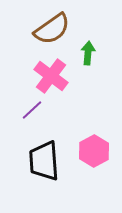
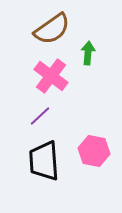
purple line: moved 8 px right, 6 px down
pink hexagon: rotated 20 degrees counterclockwise
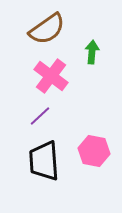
brown semicircle: moved 5 px left
green arrow: moved 4 px right, 1 px up
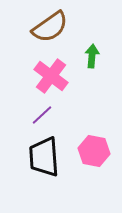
brown semicircle: moved 3 px right, 2 px up
green arrow: moved 4 px down
purple line: moved 2 px right, 1 px up
black trapezoid: moved 4 px up
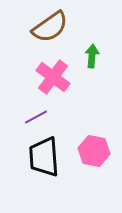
pink cross: moved 2 px right, 1 px down
purple line: moved 6 px left, 2 px down; rotated 15 degrees clockwise
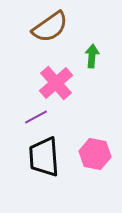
pink cross: moved 3 px right, 6 px down; rotated 12 degrees clockwise
pink hexagon: moved 1 px right, 3 px down
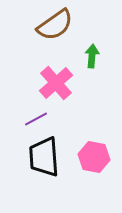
brown semicircle: moved 5 px right, 2 px up
purple line: moved 2 px down
pink hexagon: moved 1 px left, 3 px down
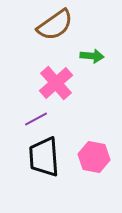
green arrow: rotated 90 degrees clockwise
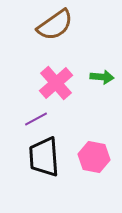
green arrow: moved 10 px right, 21 px down
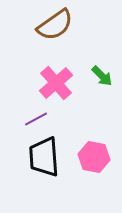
green arrow: moved 1 px up; rotated 40 degrees clockwise
